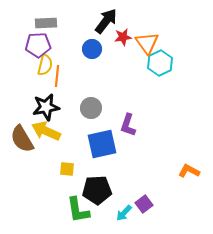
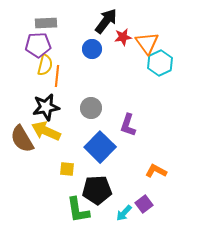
blue square: moved 2 px left, 3 px down; rotated 32 degrees counterclockwise
orange L-shape: moved 33 px left
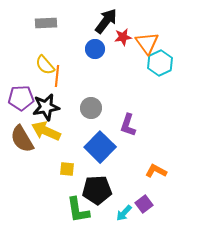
purple pentagon: moved 17 px left, 53 px down
blue circle: moved 3 px right
yellow semicircle: rotated 125 degrees clockwise
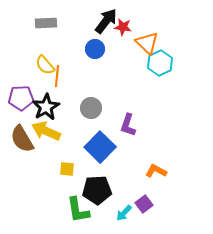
red star: moved 10 px up; rotated 18 degrees clockwise
orange triangle: rotated 10 degrees counterclockwise
black star: rotated 20 degrees counterclockwise
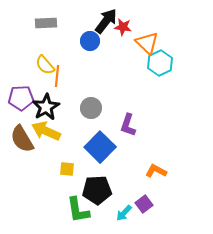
blue circle: moved 5 px left, 8 px up
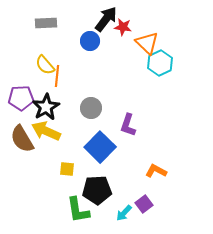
black arrow: moved 2 px up
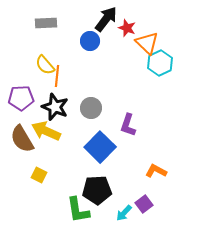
red star: moved 4 px right, 1 px down; rotated 12 degrees clockwise
black star: moved 9 px right; rotated 20 degrees counterclockwise
yellow square: moved 28 px left, 6 px down; rotated 21 degrees clockwise
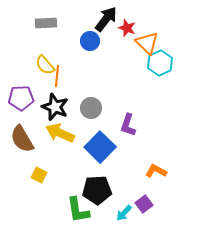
yellow arrow: moved 14 px right, 2 px down
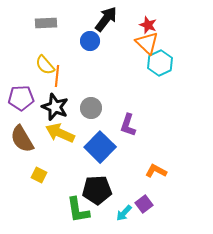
red star: moved 21 px right, 3 px up
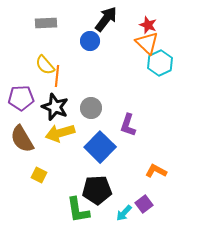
yellow arrow: rotated 40 degrees counterclockwise
